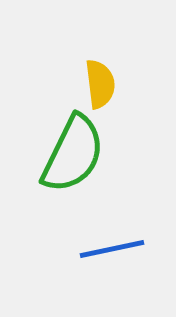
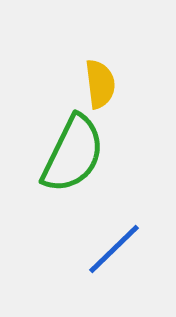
blue line: moved 2 px right; rotated 32 degrees counterclockwise
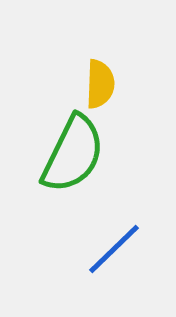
yellow semicircle: rotated 9 degrees clockwise
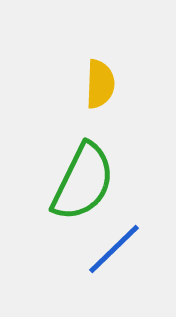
green semicircle: moved 10 px right, 28 px down
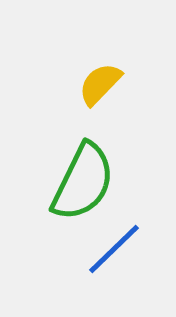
yellow semicircle: rotated 138 degrees counterclockwise
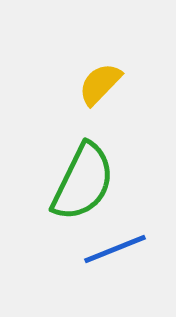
blue line: moved 1 px right; rotated 22 degrees clockwise
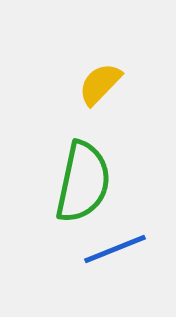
green semicircle: rotated 14 degrees counterclockwise
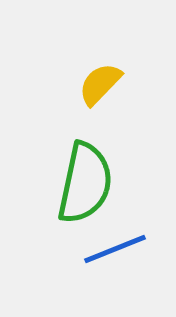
green semicircle: moved 2 px right, 1 px down
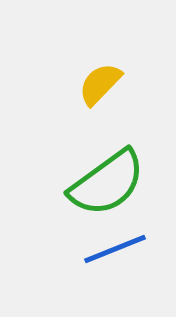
green semicircle: moved 22 px right; rotated 42 degrees clockwise
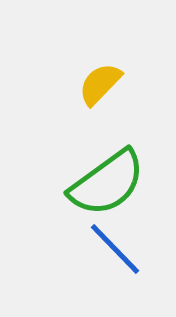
blue line: rotated 68 degrees clockwise
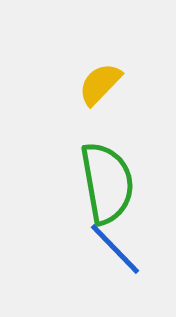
green semicircle: rotated 64 degrees counterclockwise
